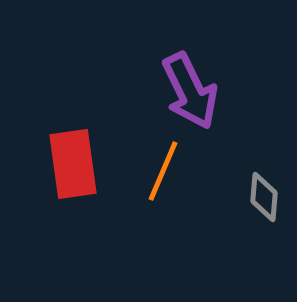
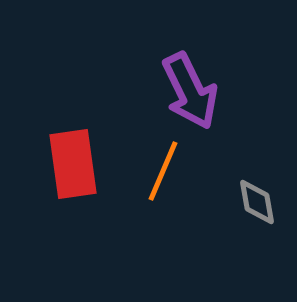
gray diamond: moved 7 px left, 5 px down; rotated 15 degrees counterclockwise
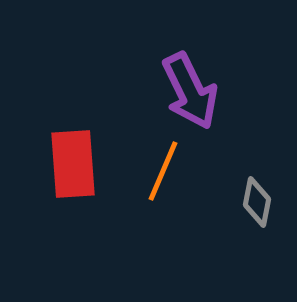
red rectangle: rotated 4 degrees clockwise
gray diamond: rotated 21 degrees clockwise
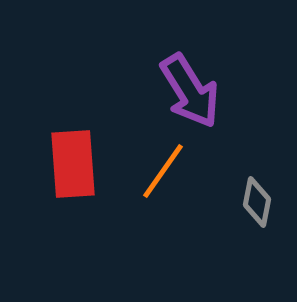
purple arrow: rotated 6 degrees counterclockwise
orange line: rotated 12 degrees clockwise
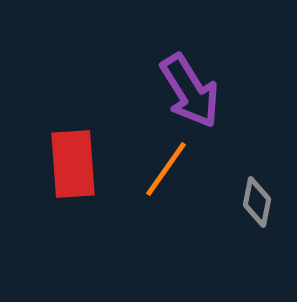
orange line: moved 3 px right, 2 px up
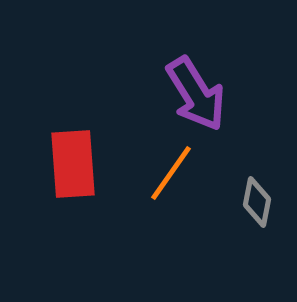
purple arrow: moved 6 px right, 3 px down
orange line: moved 5 px right, 4 px down
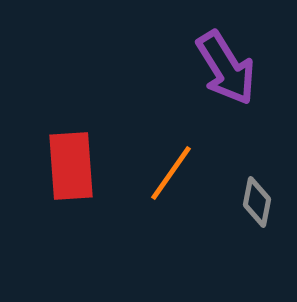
purple arrow: moved 30 px right, 26 px up
red rectangle: moved 2 px left, 2 px down
